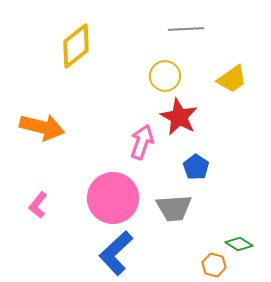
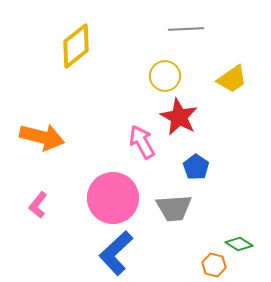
orange arrow: moved 10 px down
pink arrow: rotated 48 degrees counterclockwise
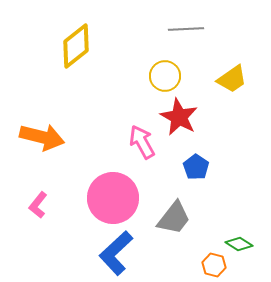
gray trapezoid: moved 10 px down; rotated 48 degrees counterclockwise
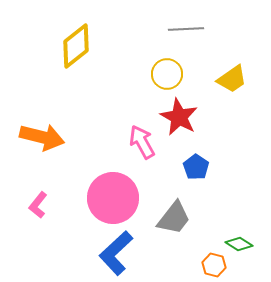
yellow circle: moved 2 px right, 2 px up
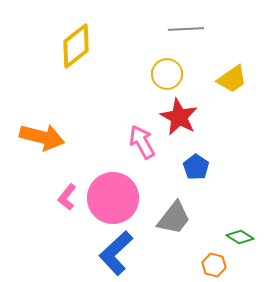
pink L-shape: moved 29 px right, 8 px up
green diamond: moved 1 px right, 7 px up
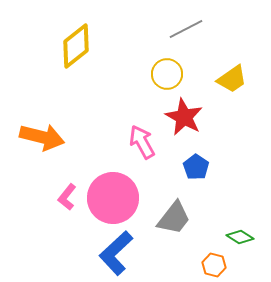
gray line: rotated 24 degrees counterclockwise
red star: moved 5 px right
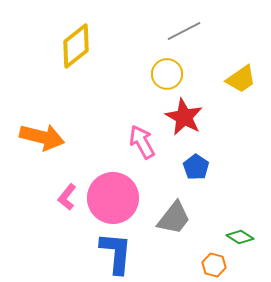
gray line: moved 2 px left, 2 px down
yellow trapezoid: moved 9 px right
blue L-shape: rotated 138 degrees clockwise
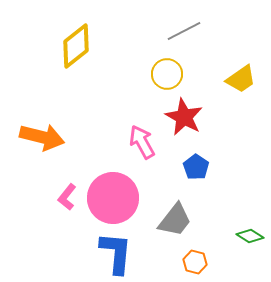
gray trapezoid: moved 1 px right, 2 px down
green diamond: moved 10 px right, 1 px up
orange hexagon: moved 19 px left, 3 px up
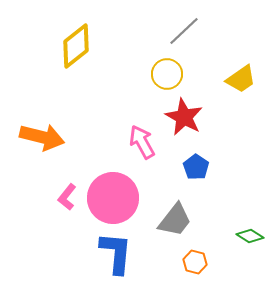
gray line: rotated 16 degrees counterclockwise
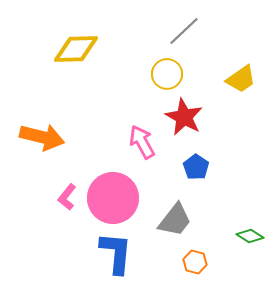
yellow diamond: moved 3 px down; rotated 36 degrees clockwise
